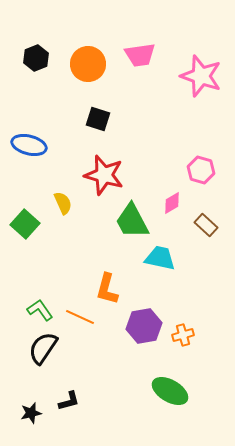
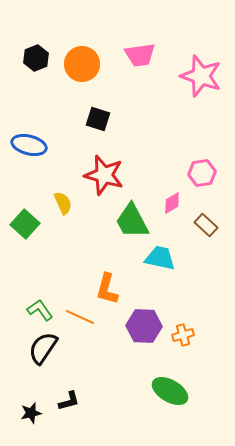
orange circle: moved 6 px left
pink hexagon: moved 1 px right, 3 px down; rotated 24 degrees counterclockwise
purple hexagon: rotated 12 degrees clockwise
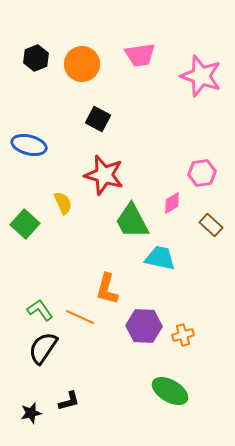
black square: rotated 10 degrees clockwise
brown rectangle: moved 5 px right
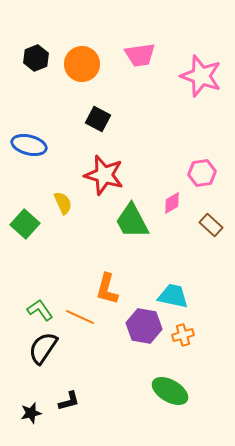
cyan trapezoid: moved 13 px right, 38 px down
purple hexagon: rotated 8 degrees clockwise
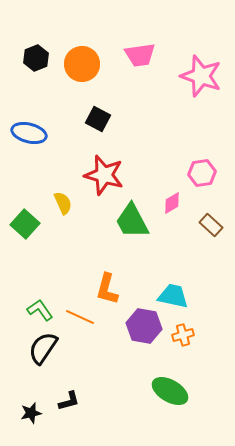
blue ellipse: moved 12 px up
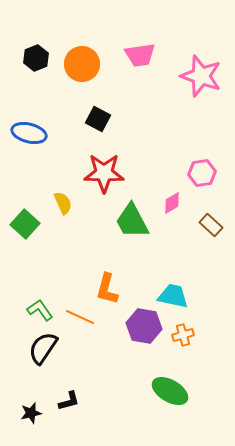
red star: moved 2 px up; rotated 15 degrees counterclockwise
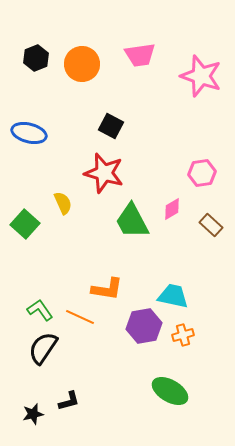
black square: moved 13 px right, 7 px down
red star: rotated 15 degrees clockwise
pink diamond: moved 6 px down
orange L-shape: rotated 96 degrees counterclockwise
purple hexagon: rotated 20 degrees counterclockwise
black star: moved 2 px right, 1 px down
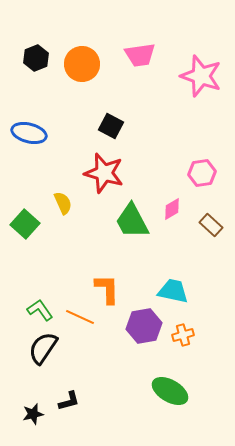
orange L-shape: rotated 100 degrees counterclockwise
cyan trapezoid: moved 5 px up
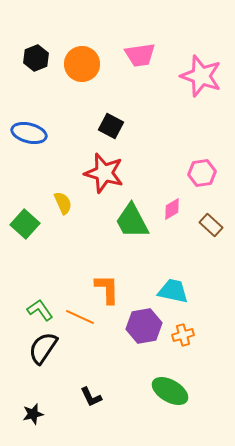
black L-shape: moved 22 px right, 4 px up; rotated 80 degrees clockwise
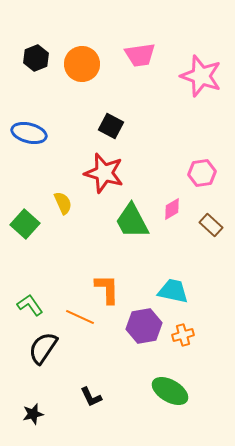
green L-shape: moved 10 px left, 5 px up
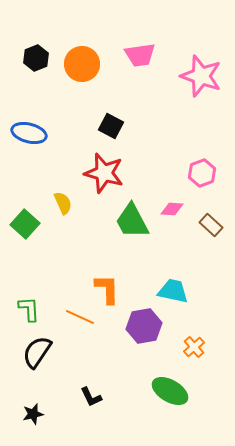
pink hexagon: rotated 12 degrees counterclockwise
pink diamond: rotated 35 degrees clockwise
green L-shape: moved 1 px left, 4 px down; rotated 32 degrees clockwise
orange cross: moved 11 px right, 12 px down; rotated 25 degrees counterclockwise
black semicircle: moved 6 px left, 4 px down
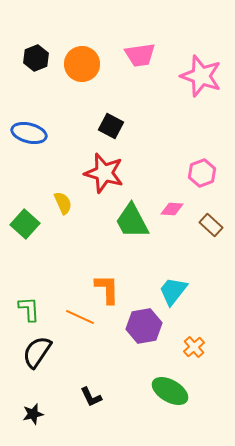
cyan trapezoid: rotated 64 degrees counterclockwise
